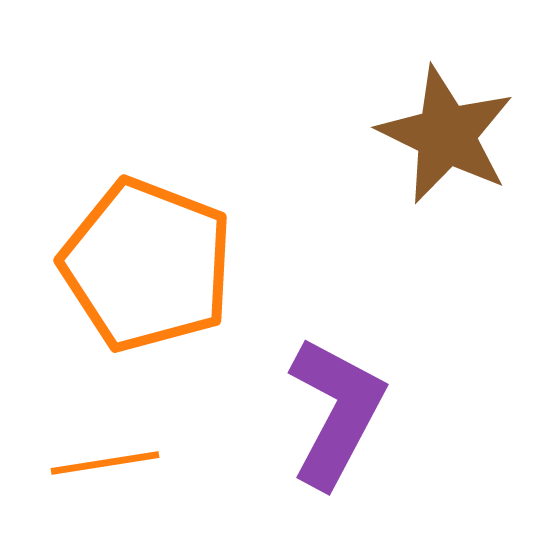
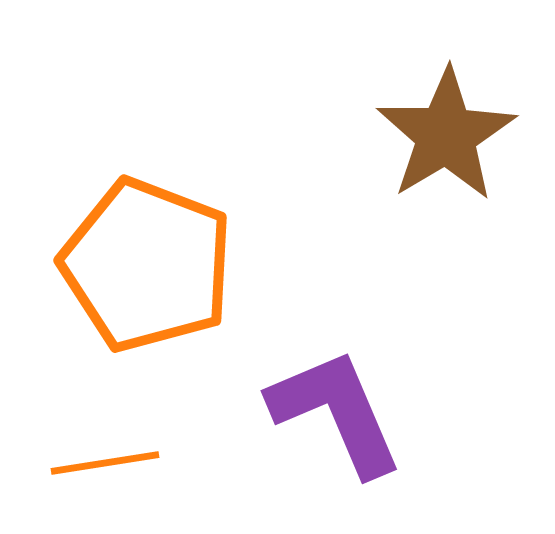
brown star: rotated 15 degrees clockwise
purple L-shape: rotated 51 degrees counterclockwise
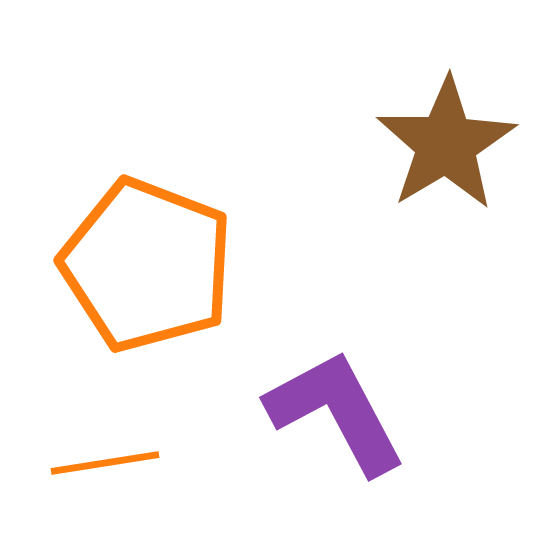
brown star: moved 9 px down
purple L-shape: rotated 5 degrees counterclockwise
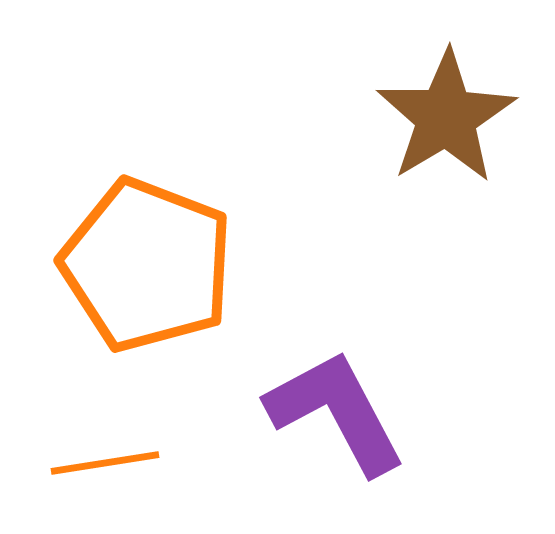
brown star: moved 27 px up
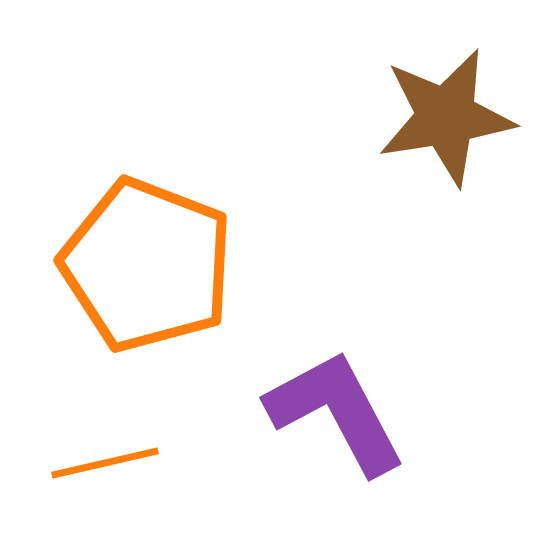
brown star: rotated 22 degrees clockwise
orange line: rotated 4 degrees counterclockwise
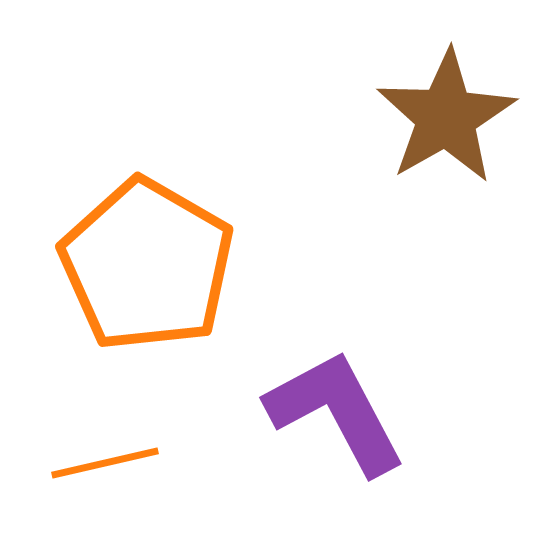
brown star: rotated 21 degrees counterclockwise
orange pentagon: rotated 9 degrees clockwise
